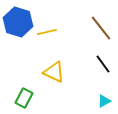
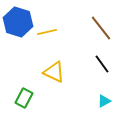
black line: moved 1 px left
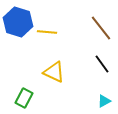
yellow line: rotated 18 degrees clockwise
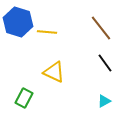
black line: moved 3 px right, 1 px up
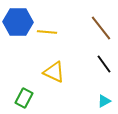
blue hexagon: rotated 16 degrees counterclockwise
black line: moved 1 px left, 1 px down
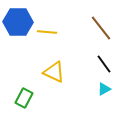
cyan triangle: moved 12 px up
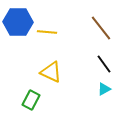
yellow triangle: moved 3 px left
green rectangle: moved 7 px right, 2 px down
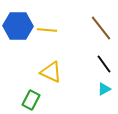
blue hexagon: moved 4 px down
yellow line: moved 2 px up
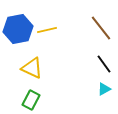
blue hexagon: moved 3 px down; rotated 12 degrees counterclockwise
yellow line: rotated 18 degrees counterclockwise
yellow triangle: moved 19 px left, 4 px up
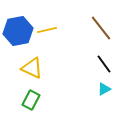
blue hexagon: moved 2 px down
